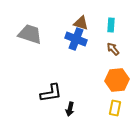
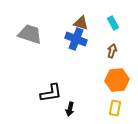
cyan rectangle: moved 2 px right, 2 px up; rotated 32 degrees counterclockwise
brown arrow: moved 1 px left, 2 px down; rotated 56 degrees clockwise
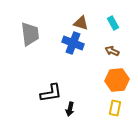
gray trapezoid: rotated 65 degrees clockwise
blue cross: moved 3 px left, 4 px down
brown arrow: rotated 80 degrees counterclockwise
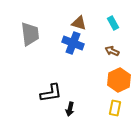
brown triangle: moved 2 px left
orange hexagon: moved 2 px right; rotated 20 degrees counterclockwise
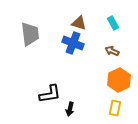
black L-shape: moved 1 px left, 1 px down
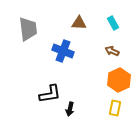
brown triangle: rotated 14 degrees counterclockwise
gray trapezoid: moved 2 px left, 5 px up
blue cross: moved 10 px left, 8 px down
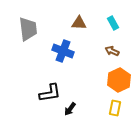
black L-shape: moved 1 px up
black arrow: rotated 24 degrees clockwise
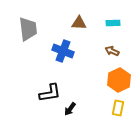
cyan rectangle: rotated 64 degrees counterclockwise
yellow rectangle: moved 3 px right
